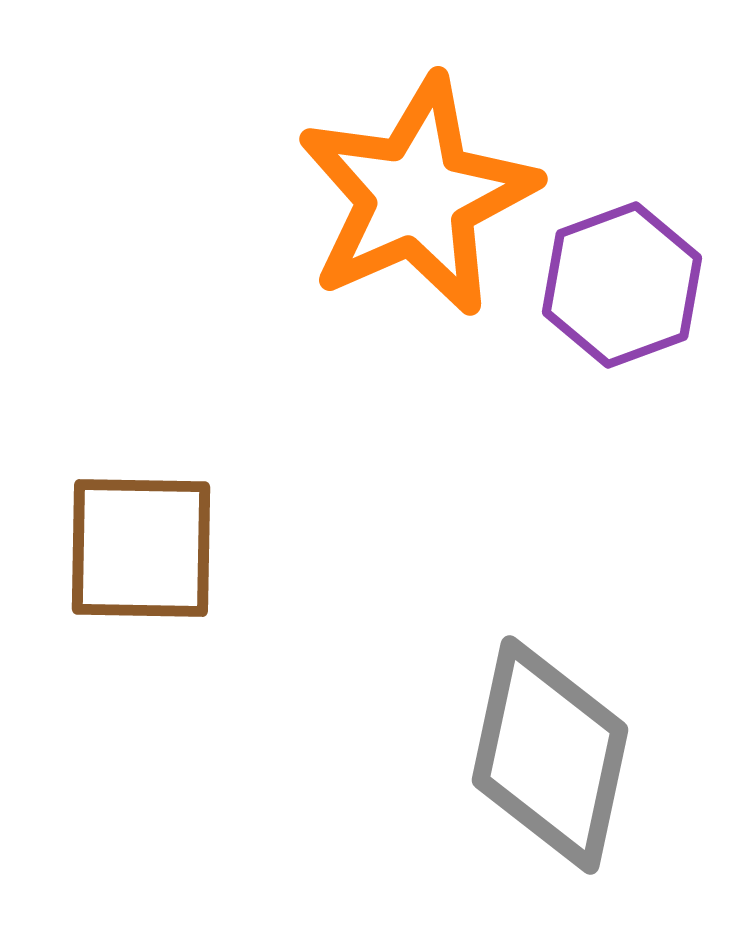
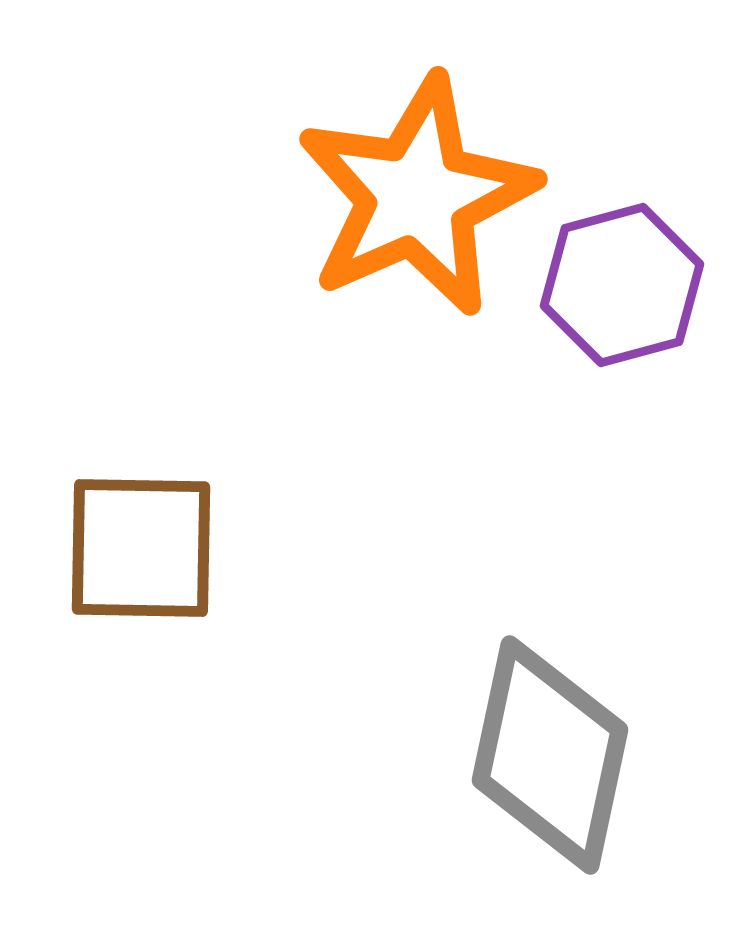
purple hexagon: rotated 5 degrees clockwise
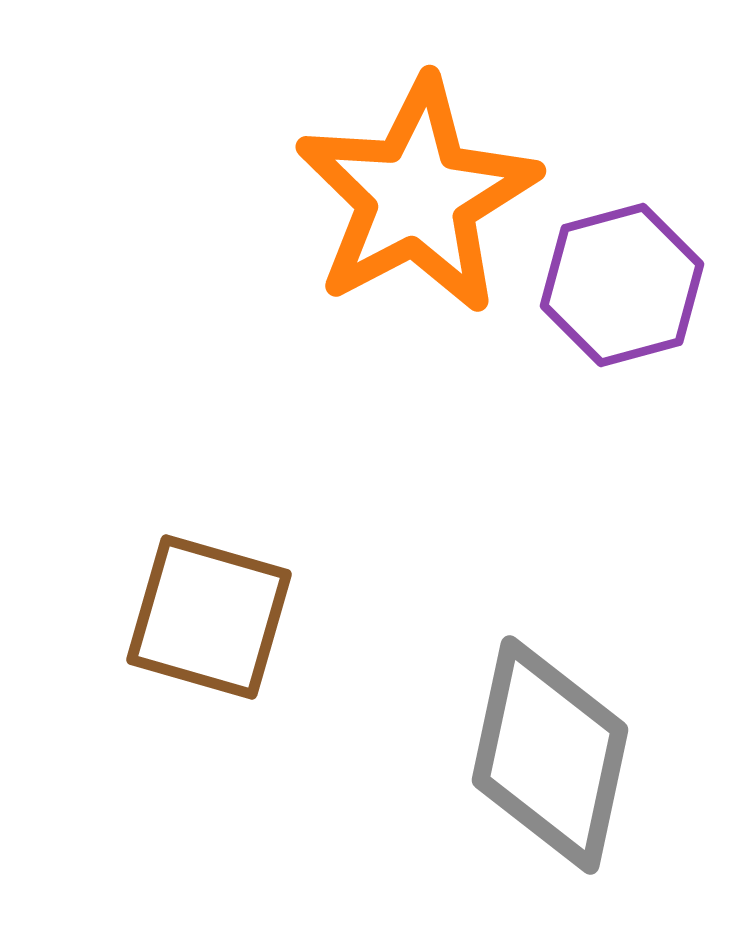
orange star: rotated 4 degrees counterclockwise
brown square: moved 68 px right, 69 px down; rotated 15 degrees clockwise
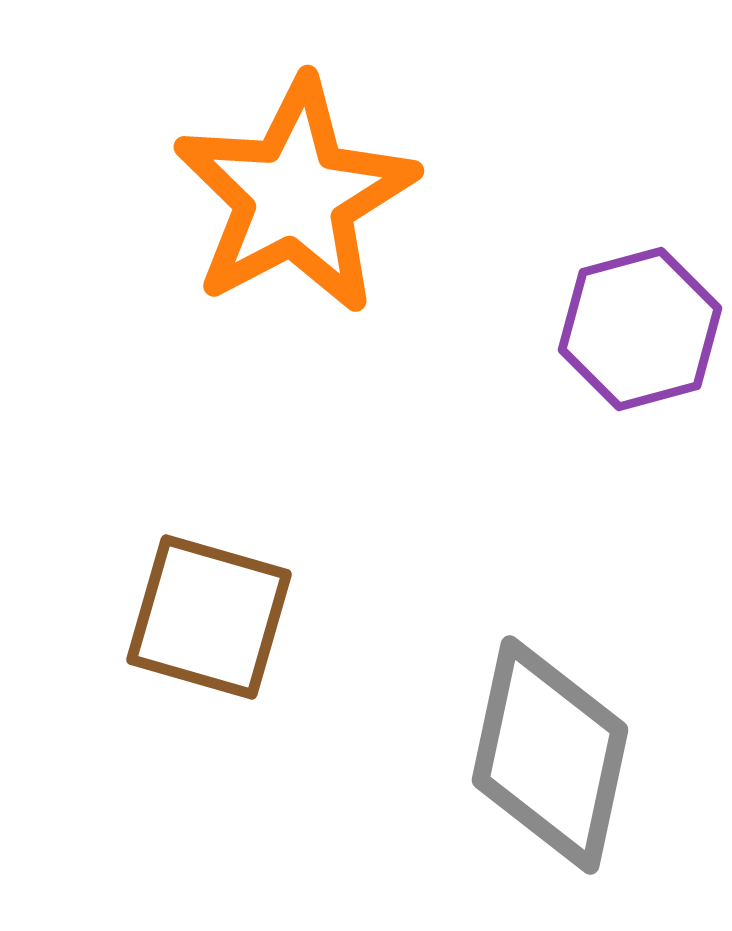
orange star: moved 122 px left
purple hexagon: moved 18 px right, 44 px down
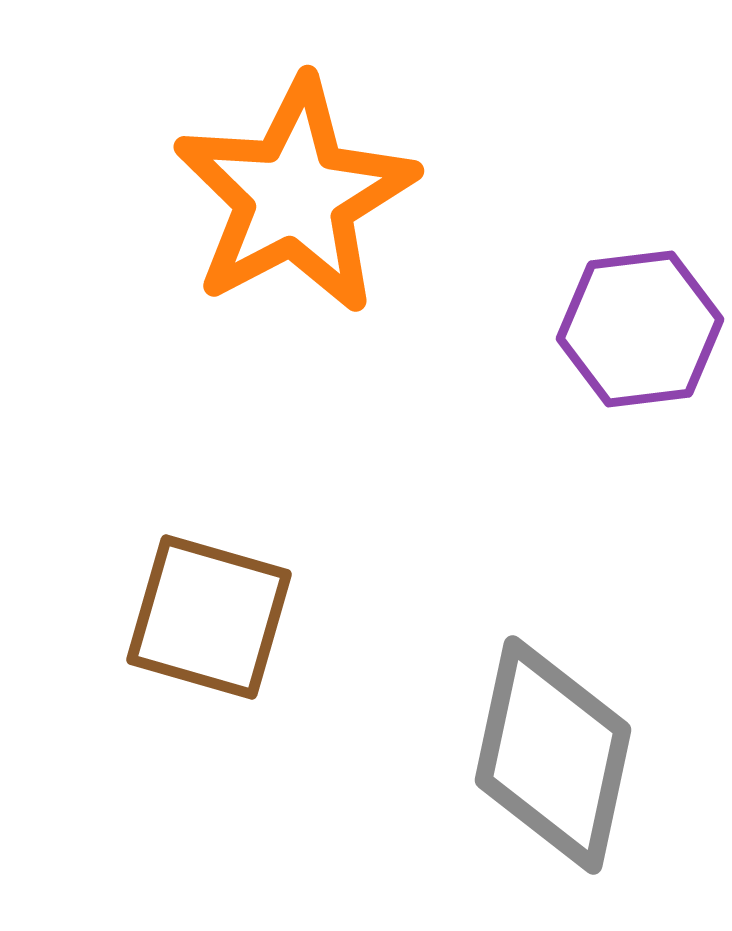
purple hexagon: rotated 8 degrees clockwise
gray diamond: moved 3 px right
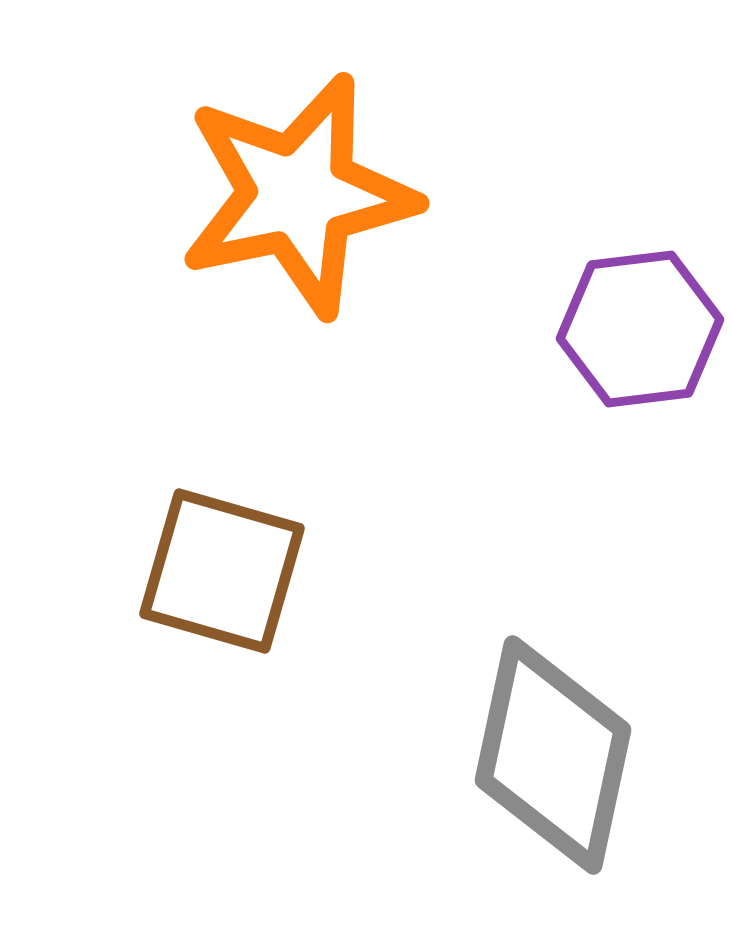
orange star: moved 3 px right, 1 px up; rotated 16 degrees clockwise
brown square: moved 13 px right, 46 px up
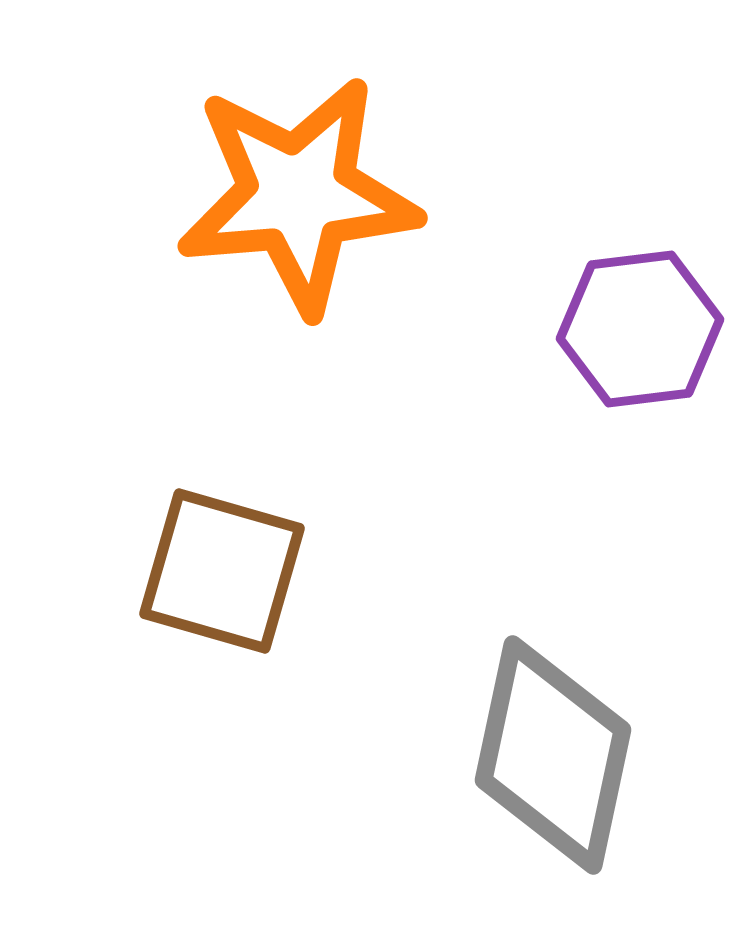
orange star: rotated 7 degrees clockwise
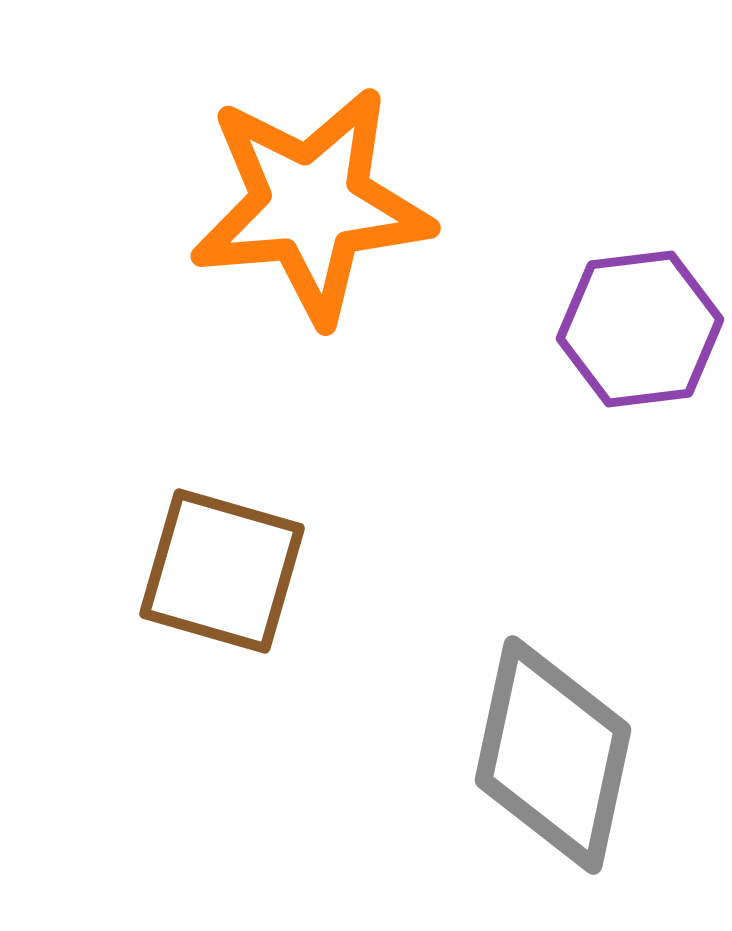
orange star: moved 13 px right, 10 px down
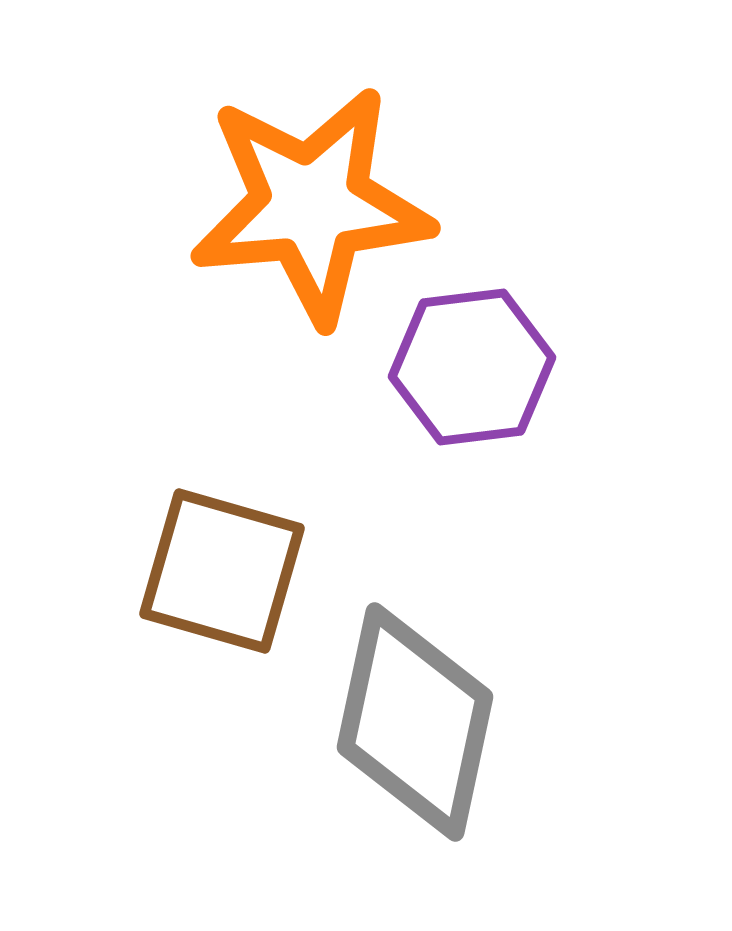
purple hexagon: moved 168 px left, 38 px down
gray diamond: moved 138 px left, 33 px up
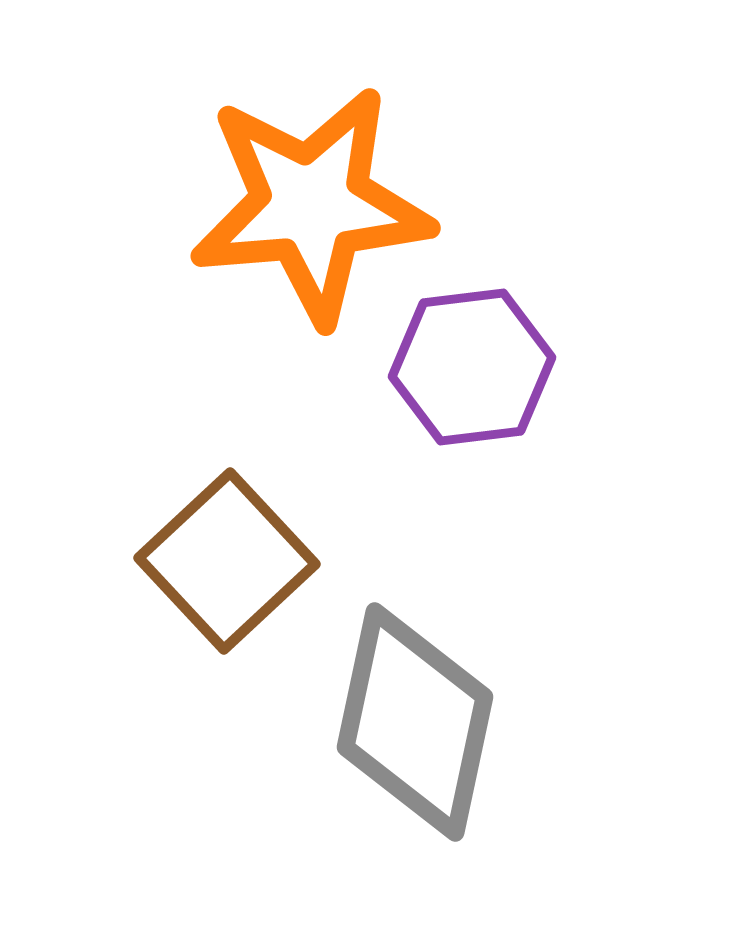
brown square: moved 5 px right, 10 px up; rotated 31 degrees clockwise
